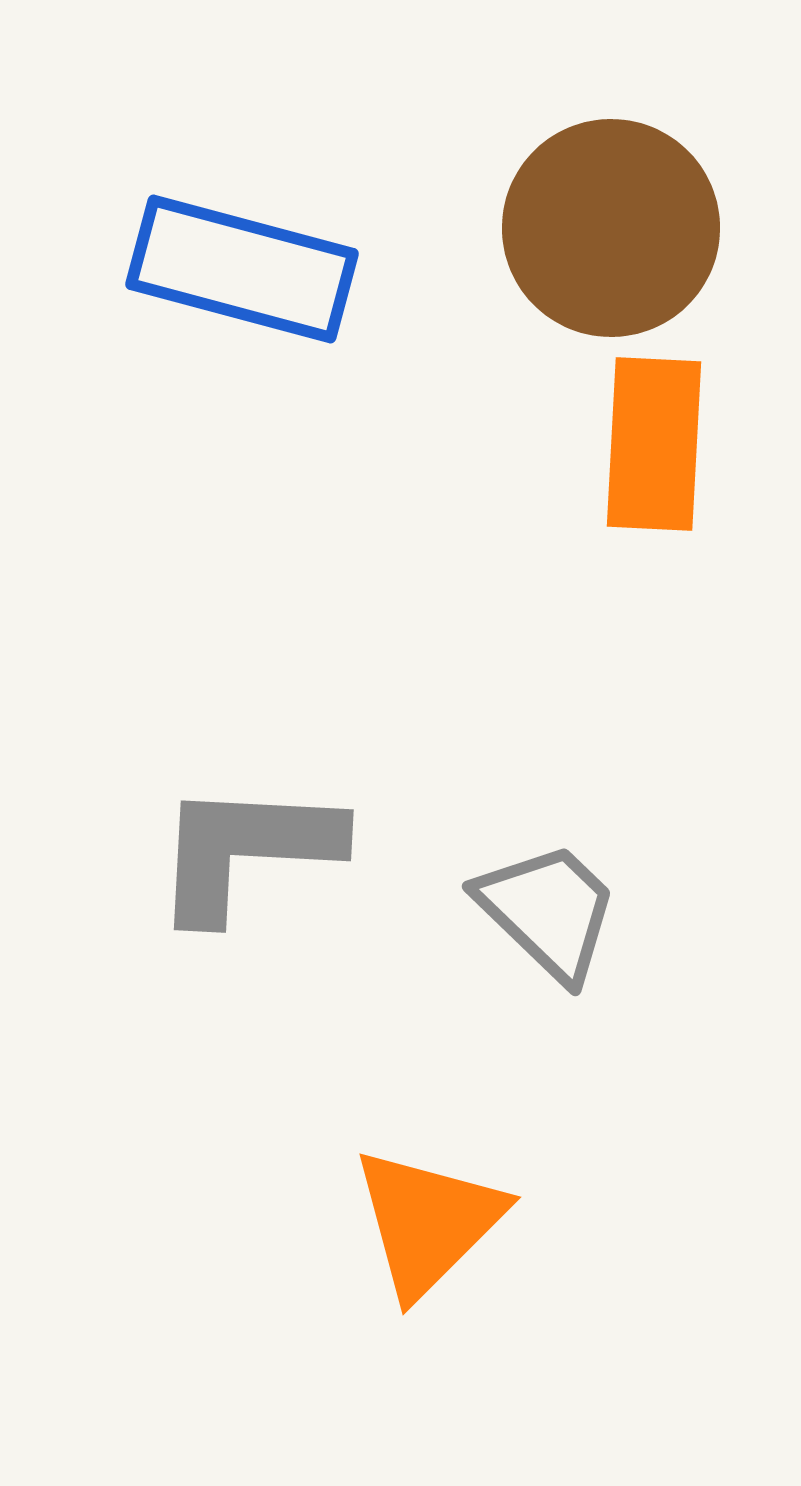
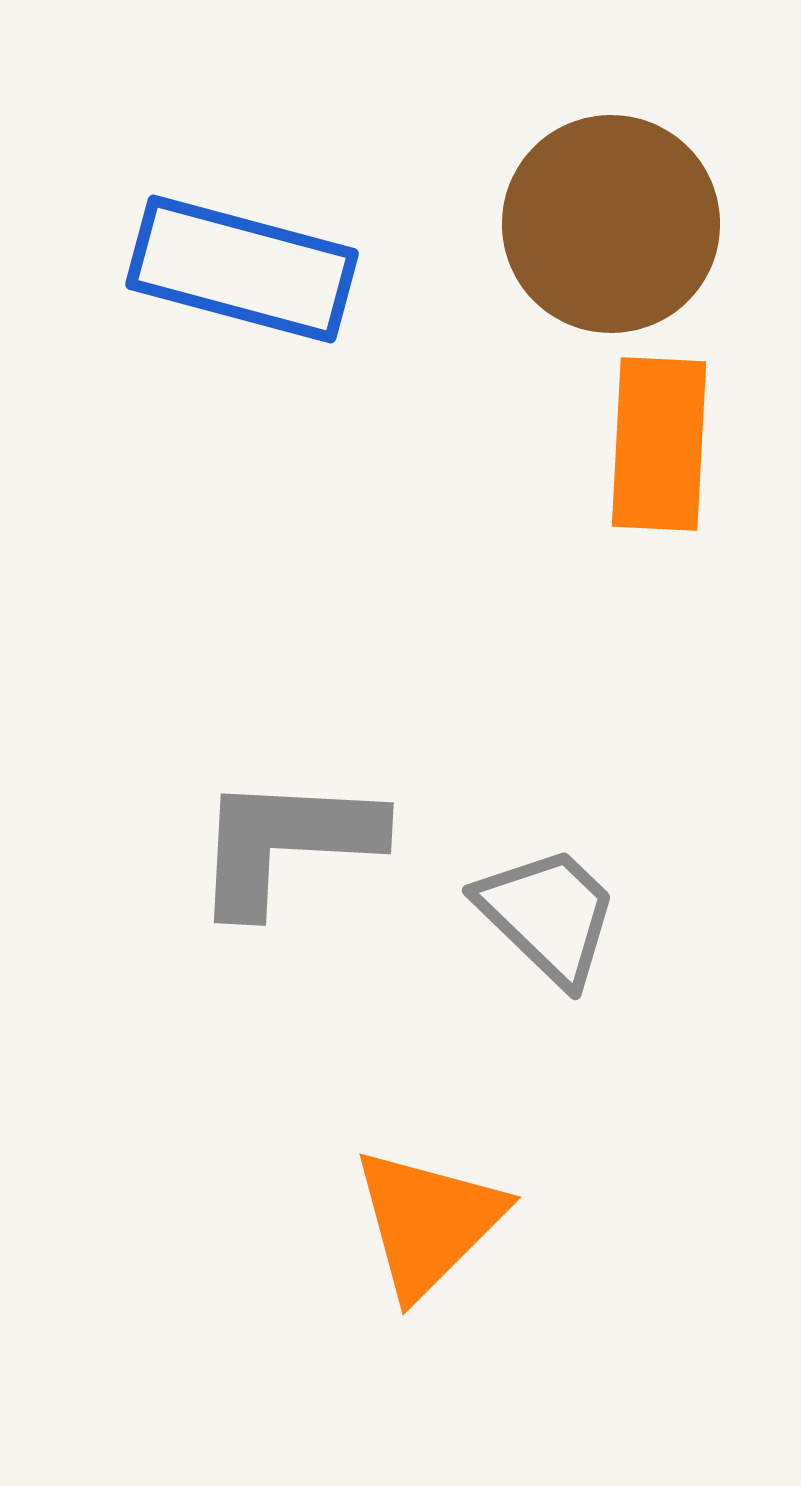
brown circle: moved 4 px up
orange rectangle: moved 5 px right
gray L-shape: moved 40 px right, 7 px up
gray trapezoid: moved 4 px down
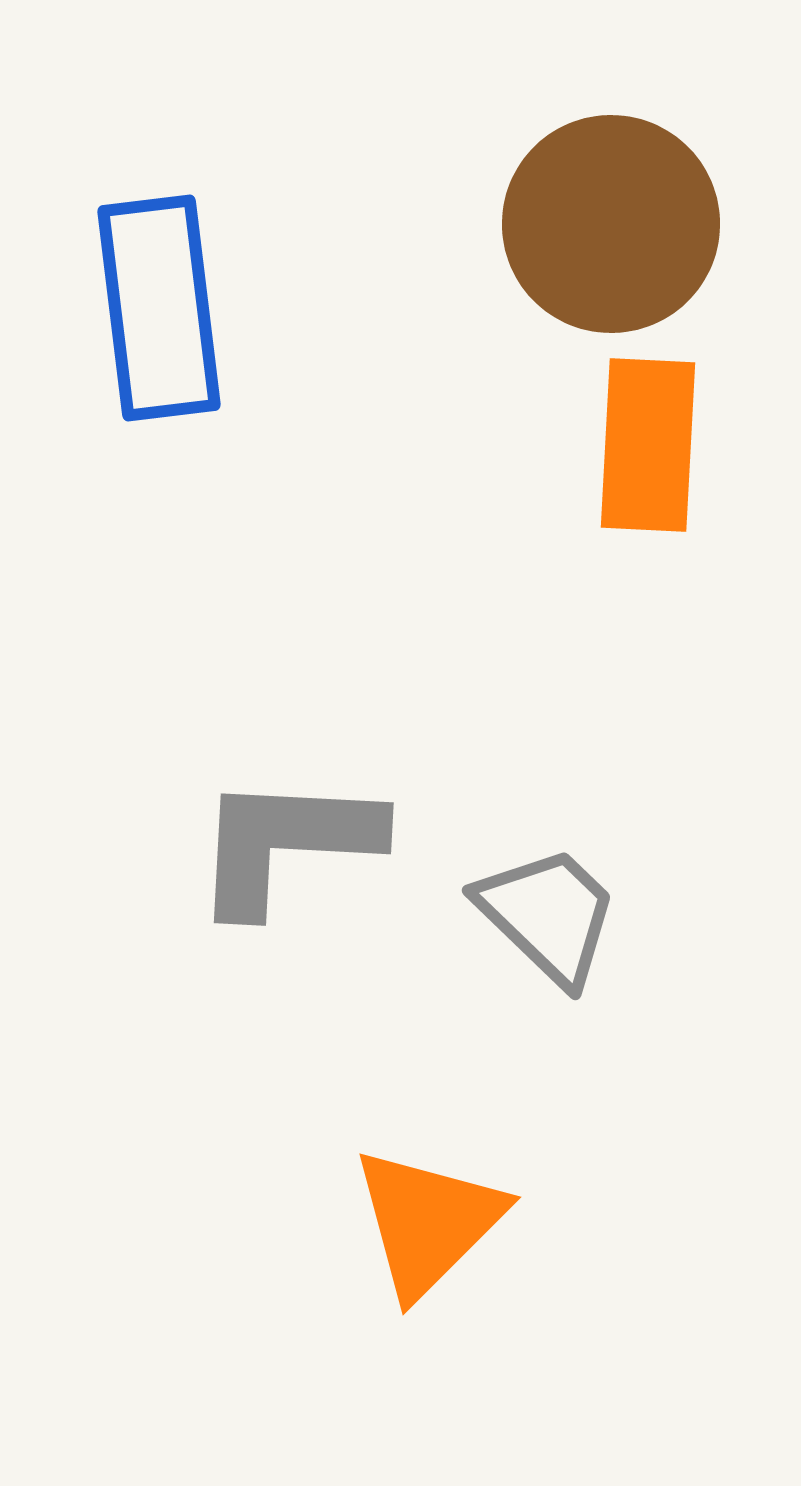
blue rectangle: moved 83 px left, 39 px down; rotated 68 degrees clockwise
orange rectangle: moved 11 px left, 1 px down
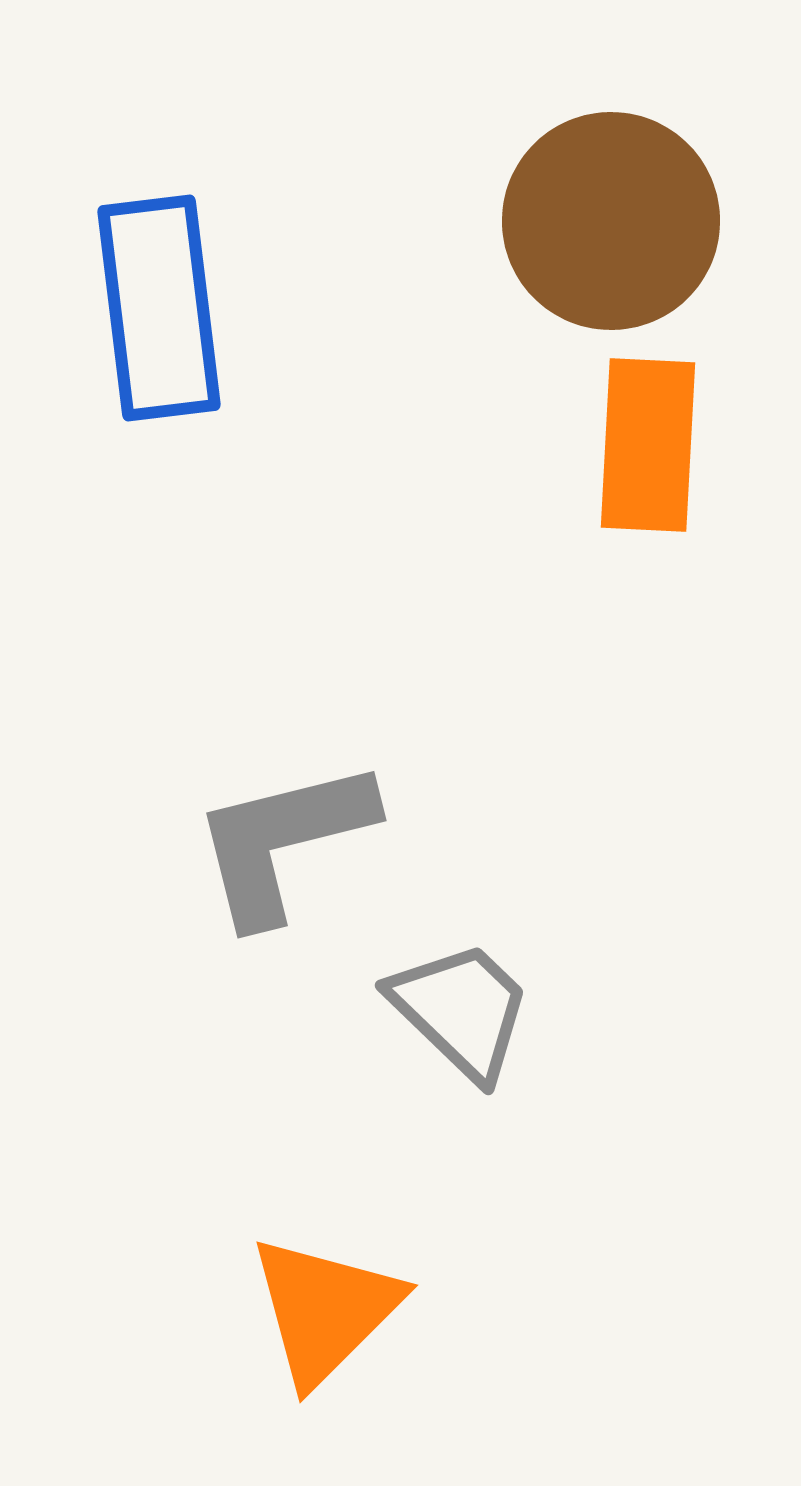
brown circle: moved 3 px up
gray L-shape: moved 3 px left, 2 px up; rotated 17 degrees counterclockwise
gray trapezoid: moved 87 px left, 95 px down
orange triangle: moved 103 px left, 88 px down
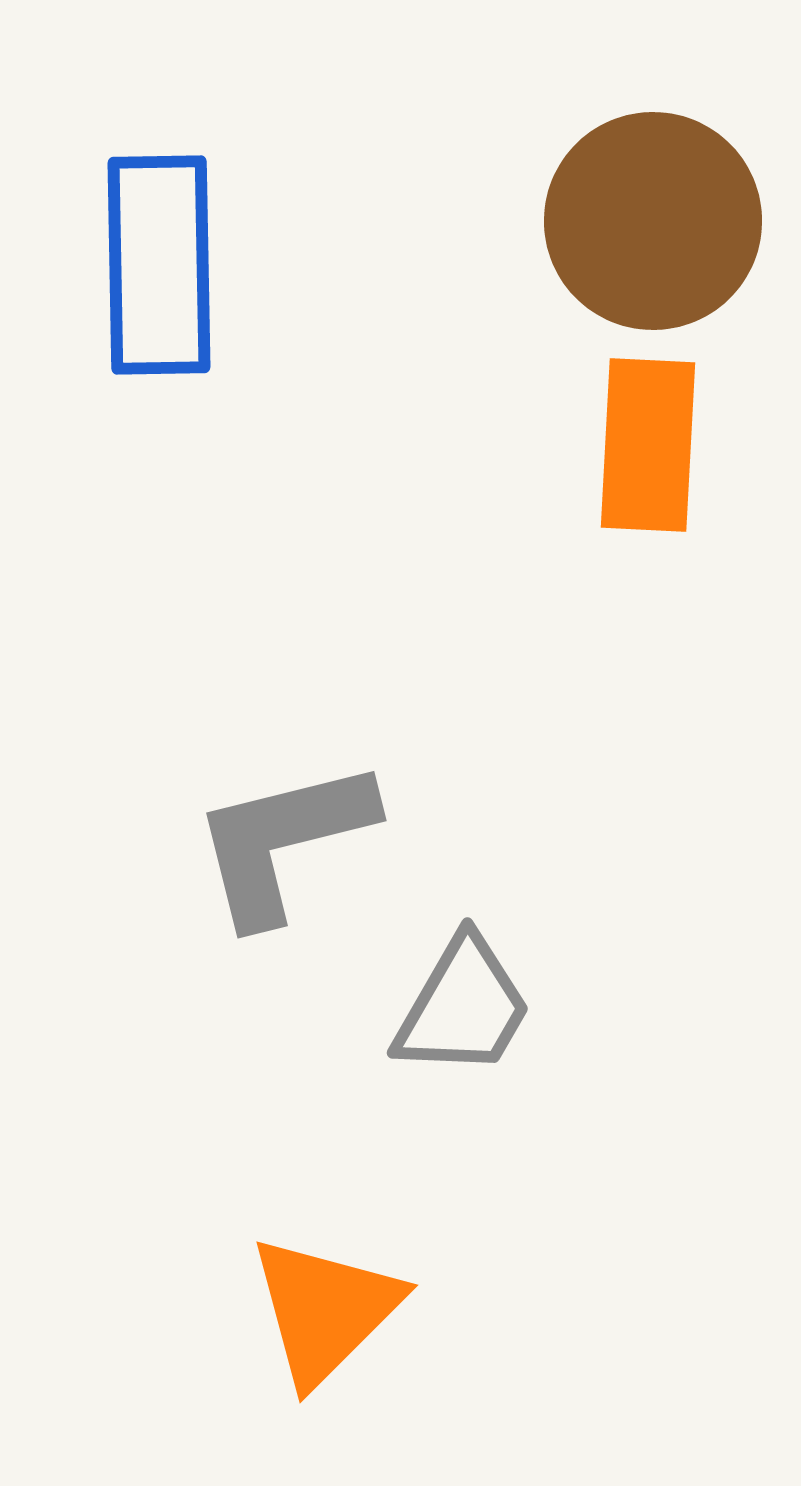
brown circle: moved 42 px right
blue rectangle: moved 43 px up; rotated 6 degrees clockwise
gray trapezoid: moved 2 px right, 3 px up; rotated 76 degrees clockwise
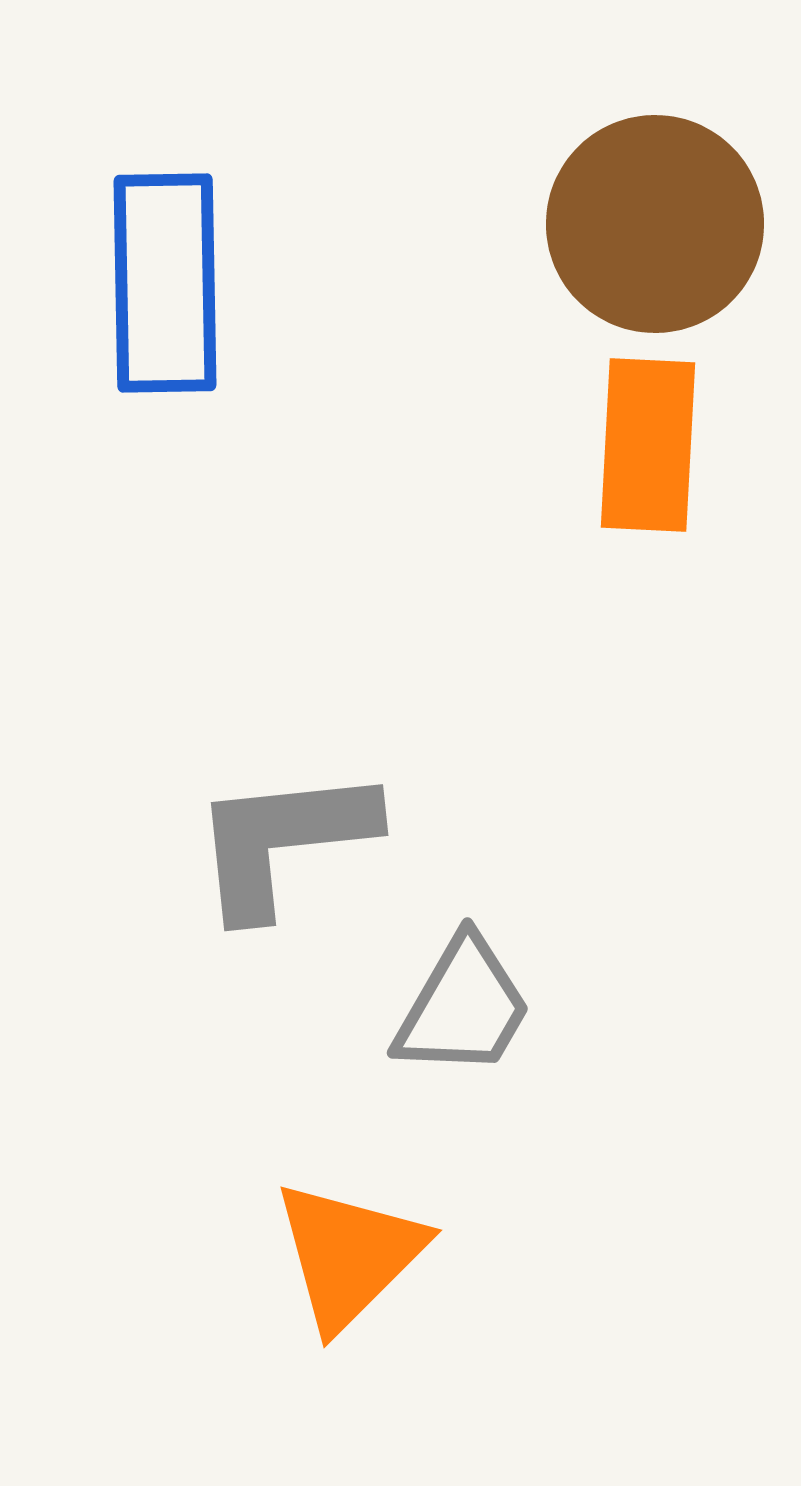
brown circle: moved 2 px right, 3 px down
blue rectangle: moved 6 px right, 18 px down
gray L-shape: rotated 8 degrees clockwise
orange triangle: moved 24 px right, 55 px up
